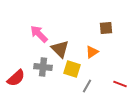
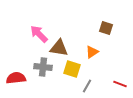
brown square: rotated 24 degrees clockwise
brown triangle: moved 1 px left, 1 px up; rotated 36 degrees counterclockwise
red semicircle: rotated 144 degrees counterclockwise
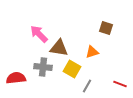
orange triangle: rotated 16 degrees clockwise
yellow square: rotated 12 degrees clockwise
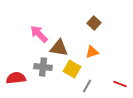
brown square: moved 12 px left, 5 px up; rotated 24 degrees clockwise
